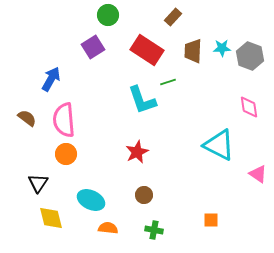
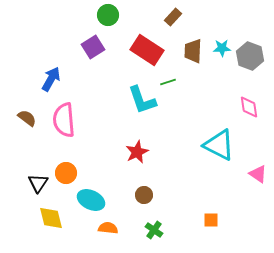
orange circle: moved 19 px down
green cross: rotated 24 degrees clockwise
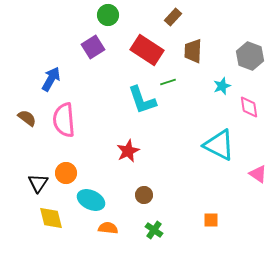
cyan star: moved 38 px down; rotated 18 degrees counterclockwise
red star: moved 9 px left, 1 px up
